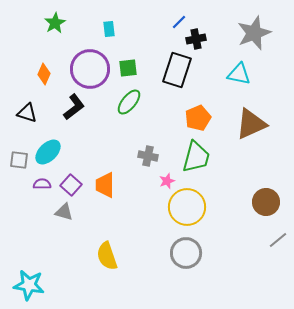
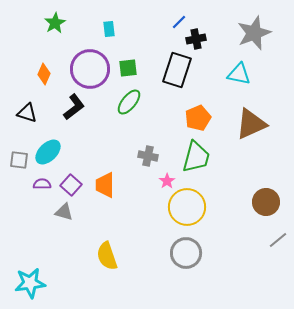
pink star: rotated 14 degrees counterclockwise
cyan star: moved 1 px right, 2 px up; rotated 16 degrees counterclockwise
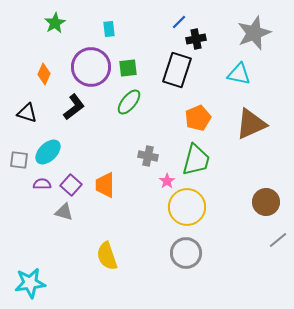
purple circle: moved 1 px right, 2 px up
green trapezoid: moved 3 px down
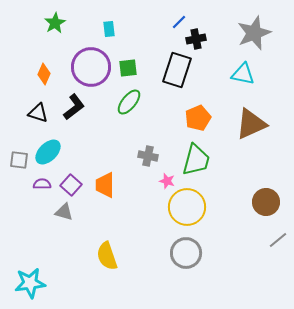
cyan triangle: moved 4 px right
black triangle: moved 11 px right
pink star: rotated 21 degrees counterclockwise
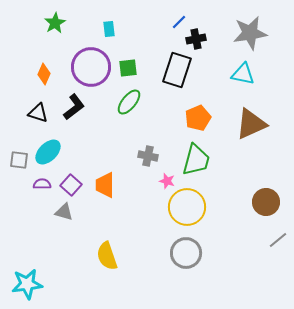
gray star: moved 4 px left; rotated 12 degrees clockwise
cyan star: moved 3 px left, 1 px down
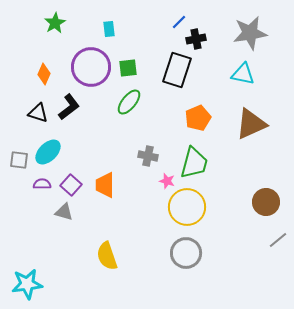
black L-shape: moved 5 px left
green trapezoid: moved 2 px left, 3 px down
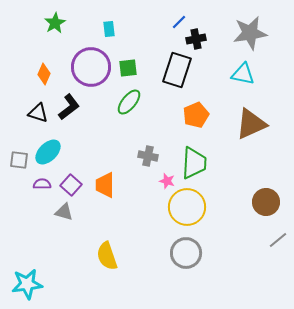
orange pentagon: moved 2 px left, 3 px up
green trapezoid: rotated 12 degrees counterclockwise
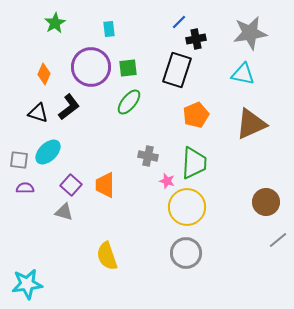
purple semicircle: moved 17 px left, 4 px down
